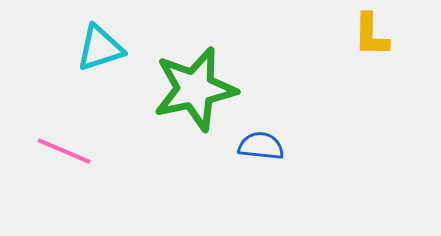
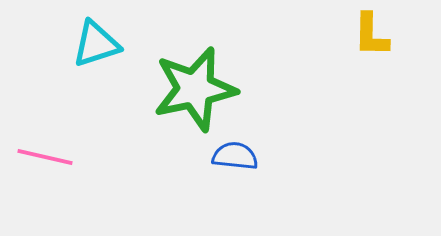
cyan triangle: moved 4 px left, 4 px up
blue semicircle: moved 26 px left, 10 px down
pink line: moved 19 px left, 6 px down; rotated 10 degrees counterclockwise
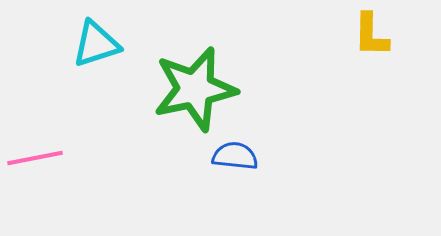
pink line: moved 10 px left, 1 px down; rotated 24 degrees counterclockwise
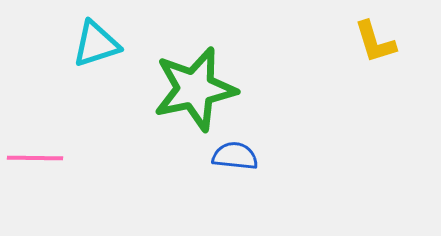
yellow L-shape: moved 4 px right, 7 px down; rotated 18 degrees counterclockwise
pink line: rotated 12 degrees clockwise
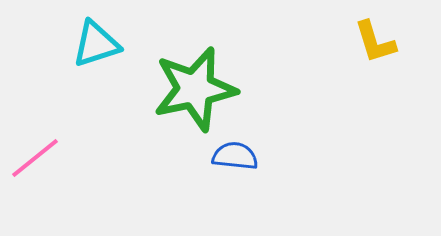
pink line: rotated 40 degrees counterclockwise
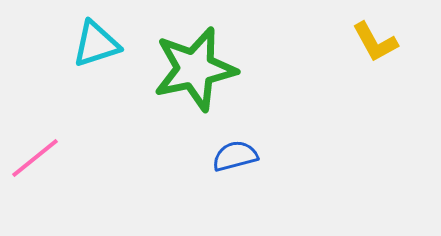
yellow L-shape: rotated 12 degrees counterclockwise
green star: moved 20 px up
blue semicircle: rotated 21 degrees counterclockwise
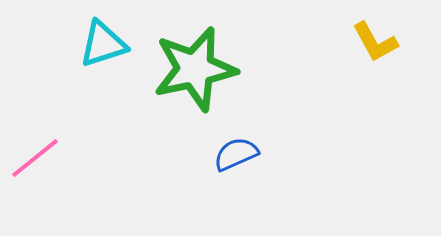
cyan triangle: moved 7 px right
blue semicircle: moved 1 px right, 2 px up; rotated 9 degrees counterclockwise
